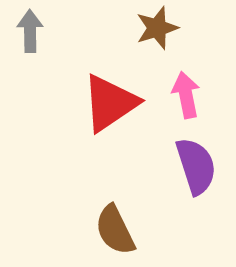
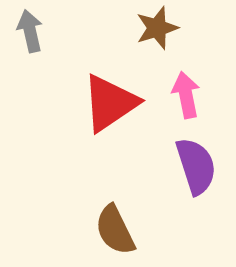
gray arrow: rotated 12 degrees counterclockwise
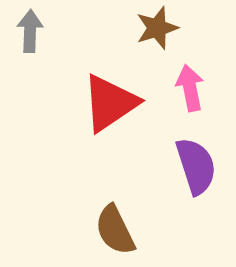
gray arrow: rotated 15 degrees clockwise
pink arrow: moved 4 px right, 7 px up
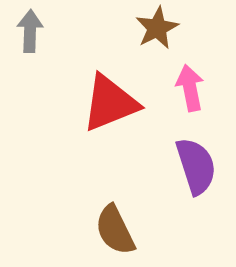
brown star: rotated 9 degrees counterclockwise
red triangle: rotated 12 degrees clockwise
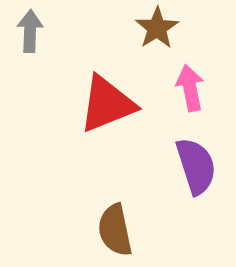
brown star: rotated 6 degrees counterclockwise
red triangle: moved 3 px left, 1 px down
brown semicircle: rotated 14 degrees clockwise
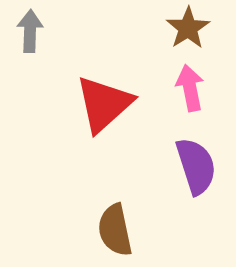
brown star: moved 31 px right
red triangle: moved 3 px left; rotated 20 degrees counterclockwise
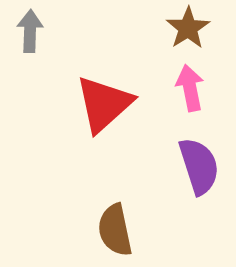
purple semicircle: moved 3 px right
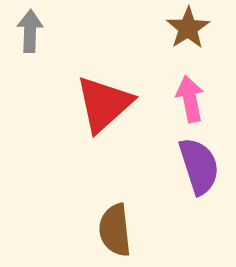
pink arrow: moved 11 px down
brown semicircle: rotated 6 degrees clockwise
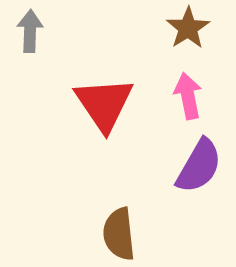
pink arrow: moved 2 px left, 3 px up
red triangle: rotated 22 degrees counterclockwise
purple semicircle: rotated 48 degrees clockwise
brown semicircle: moved 4 px right, 4 px down
